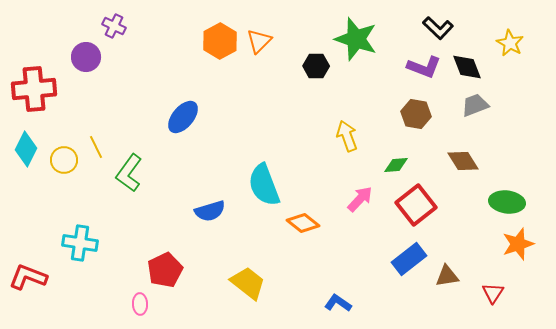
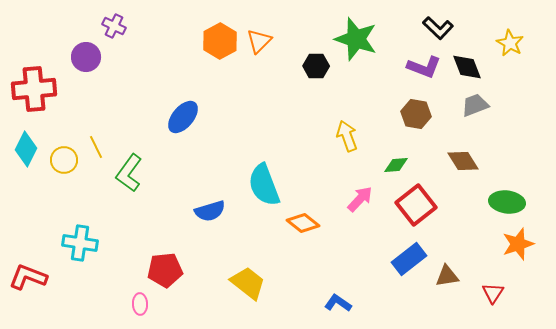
red pentagon: rotated 20 degrees clockwise
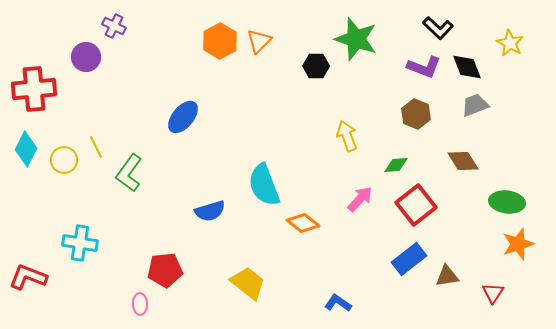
brown hexagon: rotated 12 degrees clockwise
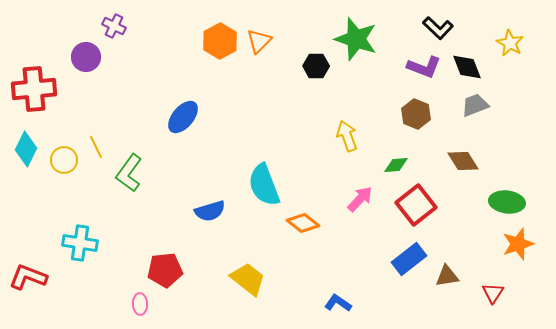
yellow trapezoid: moved 4 px up
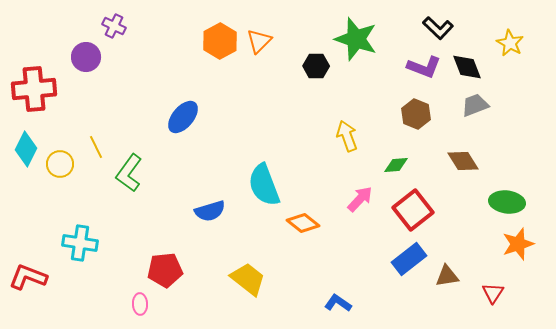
yellow circle: moved 4 px left, 4 px down
red square: moved 3 px left, 5 px down
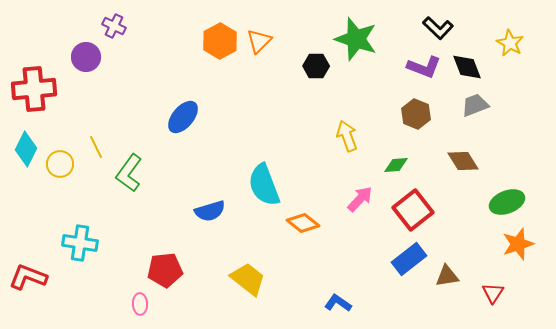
green ellipse: rotated 28 degrees counterclockwise
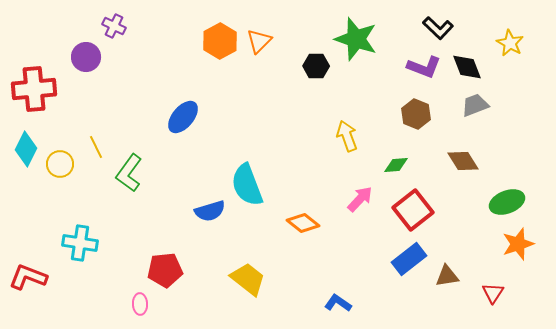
cyan semicircle: moved 17 px left
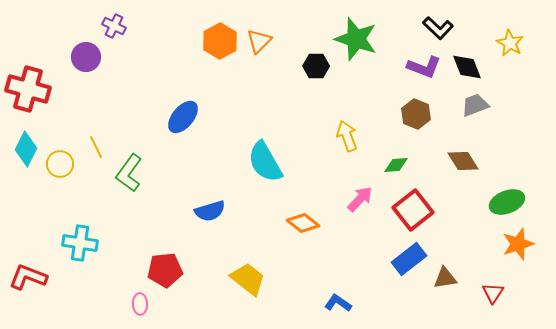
red cross: moved 6 px left; rotated 21 degrees clockwise
cyan semicircle: moved 18 px right, 23 px up; rotated 9 degrees counterclockwise
brown triangle: moved 2 px left, 2 px down
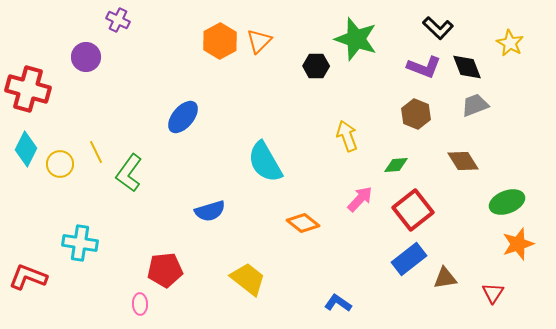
purple cross: moved 4 px right, 6 px up
yellow line: moved 5 px down
